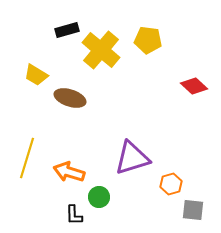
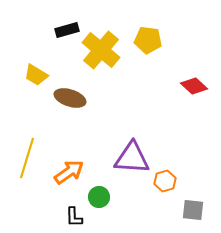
purple triangle: rotated 21 degrees clockwise
orange arrow: rotated 128 degrees clockwise
orange hexagon: moved 6 px left, 3 px up
black L-shape: moved 2 px down
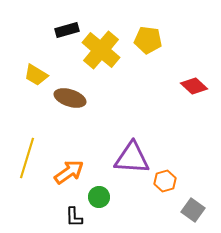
gray square: rotated 30 degrees clockwise
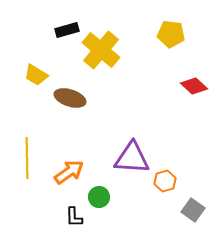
yellow pentagon: moved 23 px right, 6 px up
yellow line: rotated 18 degrees counterclockwise
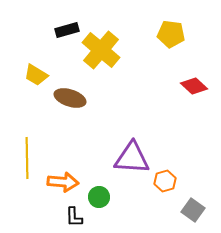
orange arrow: moved 6 px left, 10 px down; rotated 40 degrees clockwise
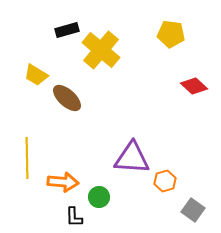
brown ellipse: moved 3 px left; rotated 24 degrees clockwise
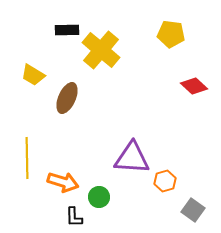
black rectangle: rotated 15 degrees clockwise
yellow trapezoid: moved 3 px left
brown ellipse: rotated 72 degrees clockwise
orange arrow: rotated 12 degrees clockwise
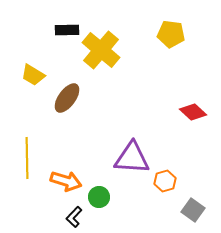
red diamond: moved 1 px left, 26 px down
brown ellipse: rotated 12 degrees clockwise
orange arrow: moved 3 px right, 1 px up
black L-shape: rotated 45 degrees clockwise
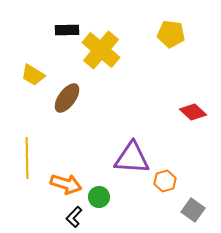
orange arrow: moved 3 px down
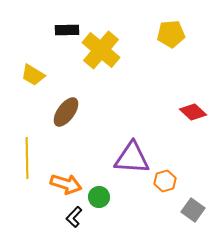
yellow pentagon: rotated 12 degrees counterclockwise
brown ellipse: moved 1 px left, 14 px down
